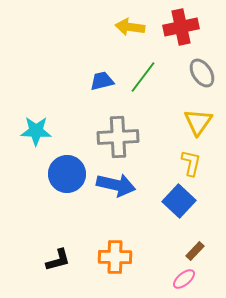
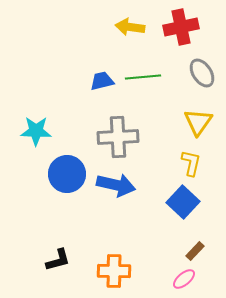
green line: rotated 48 degrees clockwise
blue square: moved 4 px right, 1 px down
orange cross: moved 1 px left, 14 px down
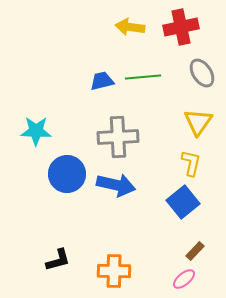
blue square: rotated 8 degrees clockwise
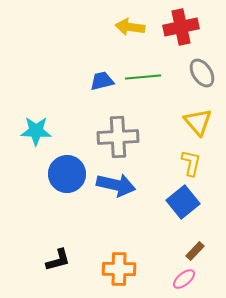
yellow triangle: rotated 16 degrees counterclockwise
orange cross: moved 5 px right, 2 px up
